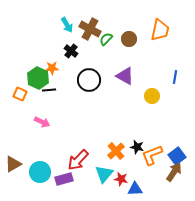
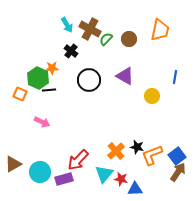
brown arrow: moved 4 px right
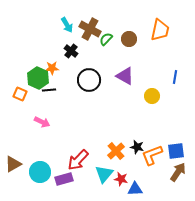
blue square: moved 1 px left, 5 px up; rotated 30 degrees clockwise
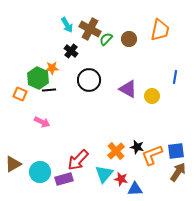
purple triangle: moved 3 px right, 13 px down
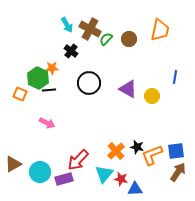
black circle: moved 3 px down
pink arrow: moved 5 px right, 1 px down
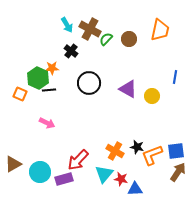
orange cross: moved 1 px left; rotated 18 degrees counterclockwise
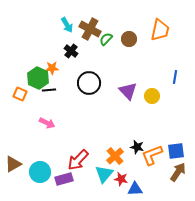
purple triangle: moved 2 px down; rotated 18 degrees clockwise
orange cross: moved 5 px down; rotated 18 degrees clockwise
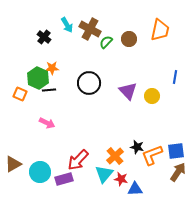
green semicircle: moved 3 px down
black cross: moved 27 px left, 14 px up
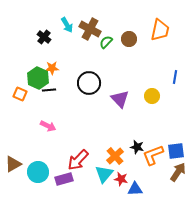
purple triangle: moved 8 px left, 8 px down
pink arrow: moved 1 px right, 3 px down
orange L-shape: moved 1 px right
cyan circle: moved 2 px left
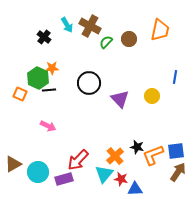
brown cross: moved 3 px up
